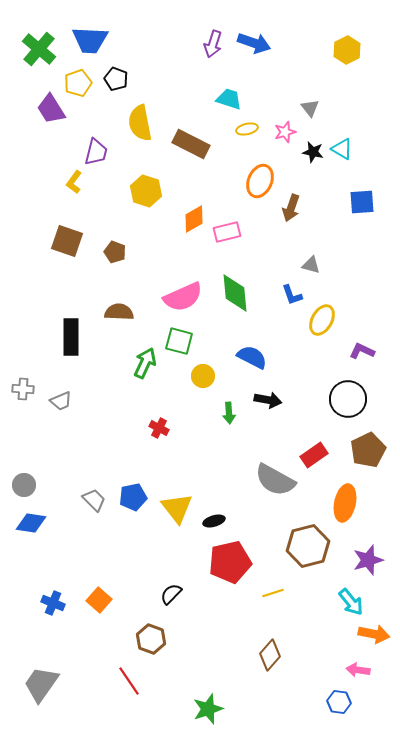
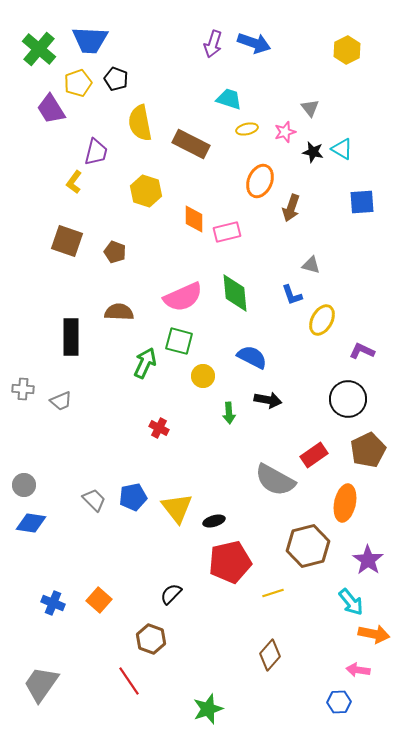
orange diamond at (194, 219): rotated 60 degrees counterclockwise
purple star at (368, 560): rotated 20 degrees counterclockwise
blue hexagon at (339, 702): rotated 10 degrees counterclockwise
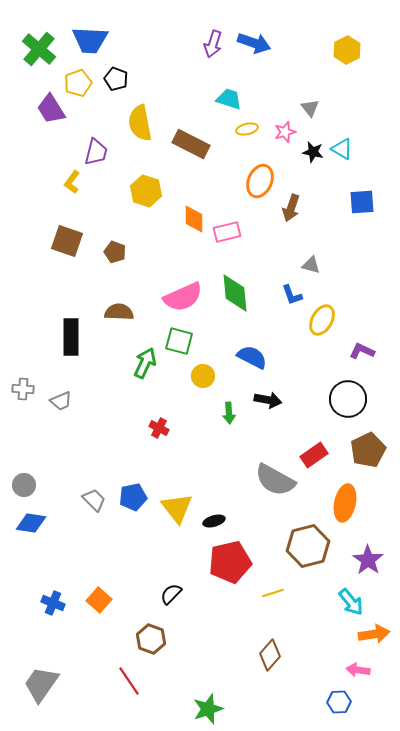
yellow L-shape at (74, 182): moved 2 px left
orange arrow at (374, 634): rotated 20 degrees counterclockwise
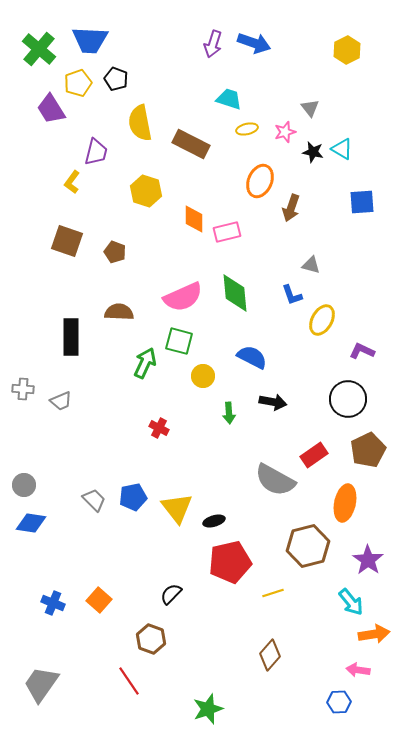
black arrow at (268, 400): moved 5 px right, 2 px down
